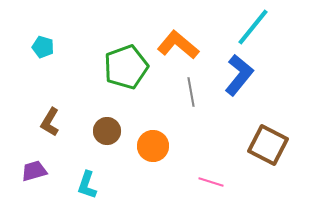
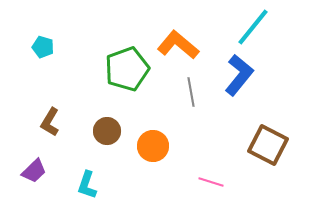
green pentagon: moved 1 px right, 2 px down
purple trapezoid: rotated 152 degrees clockwise
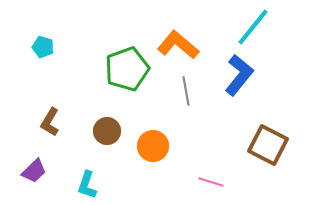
gray line: moved 5 px left, 1 px up
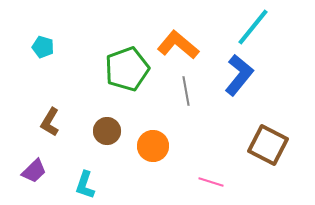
cyan L-shape: moved 2 px left
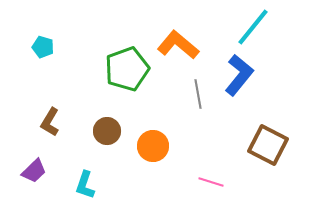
gray line: moved 12 px right, 3 px down
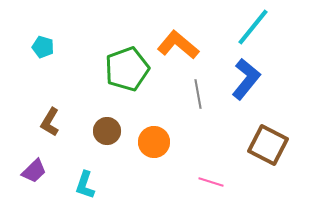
blue L-shape: moved 7 px right, 4 px down
orange circle: moved 1 px right, 4 px up
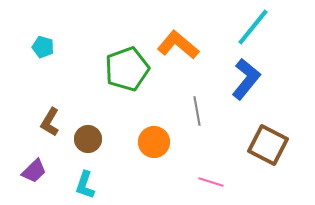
gray line: moved 1 px left, 17 px down
brown circle: moved 19 px left, 8 px down
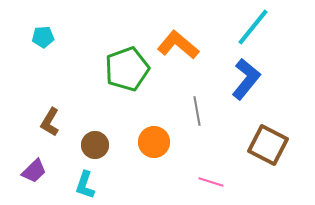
cyan pentagon: moved 10 px up; rotated 20 degrees counterclockwise
brown circle: moved 7 px right, 6 px down
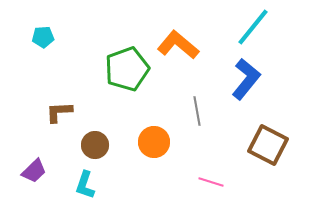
brown L-shape: moved 9 px right, 10 px up; rotated 56 degrees clockwise
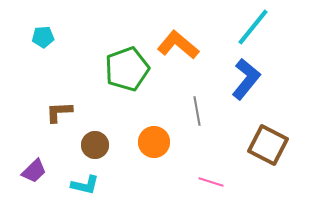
cyan L-shape: rotated 96 degrees counterclockwise
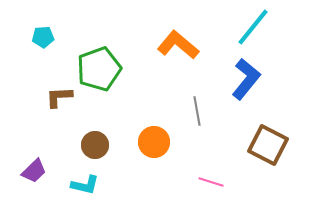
green pentagon: moved 28 px left
brown L-shape: moved 15 px up
